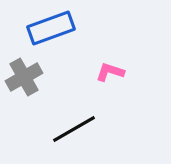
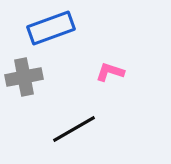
gray cross: rotated 18 degrees clockwise
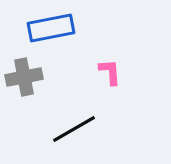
blue rectangle: rotated 9 degrees clockwise
pink L-shape: rotated 68 degrees clockwise
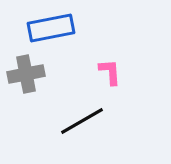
gray cross: moved 2 px right, 3 px up
black line: moved 8 px right, 8 px up
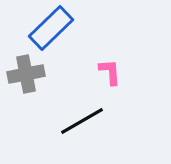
blue rectangle: rotated 33 degrees counterclockwise
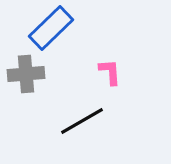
gray cross: rotated 6 degrees clockwise
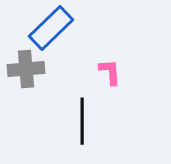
gray cross: moved 5 px up
black line: rotated 60 degrees counterclockwise
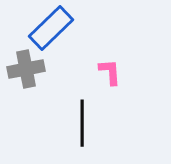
gray cross: rotated 6 degrees counterclockwise
black line: moved 2 px down
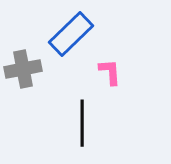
blue rectangle: moved 20 px right, 6 px down
gray cross: moved 3 px left
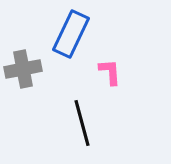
blue rectangle: rotated 21 degrees counterclockwise
black line: rotated 15 degrees counterclockwise
